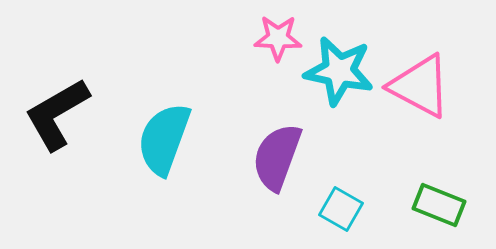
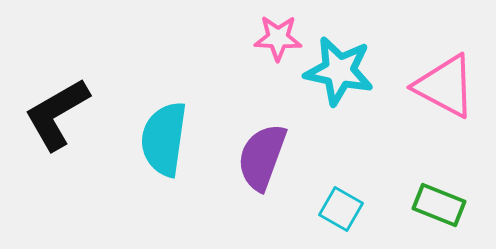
pink triangle: moved 25 px right
cyan semicircle: rotated 12 degrees counterclockwise
purple semicircle: moved 15 px left
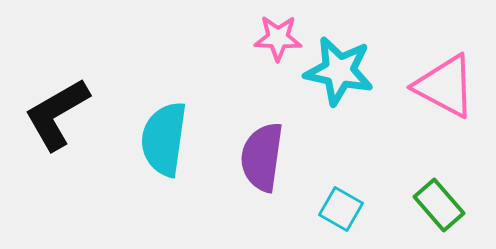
purple semicircle: rotated 12 degrees counterclockwise
green rectangle: rotated 27 degrees clockwise
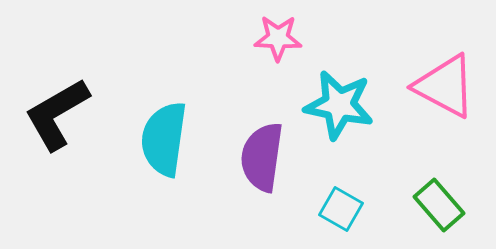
cyan star: moved 34 px down
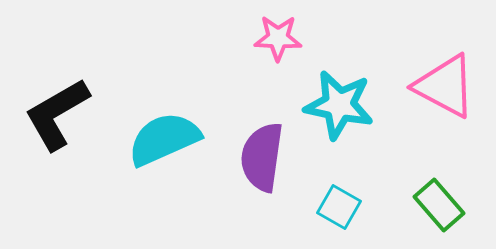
cyan semicircle: rotated 58 degrees clockwise
cyan square: moved 2 px left, 2 px up
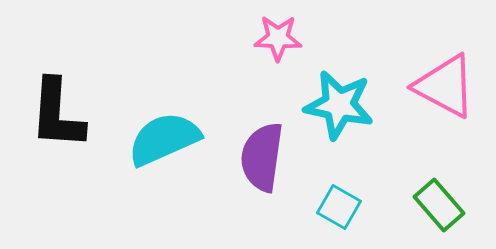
black L-shape: rotated 56 degrees counterclockwise
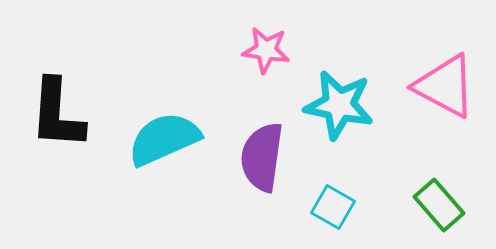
pink star: moved 12 px left, 12 px down; rotated 6 degrees clockwise
cyan square: moved 6 px left
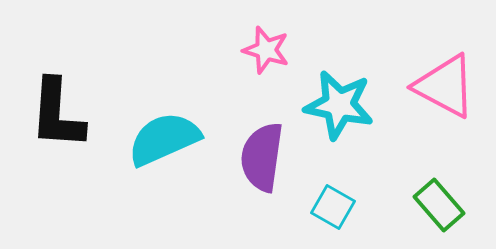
pink star: rotated 9 degrees clockwise
